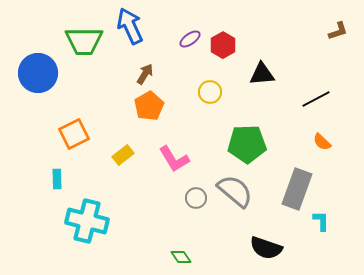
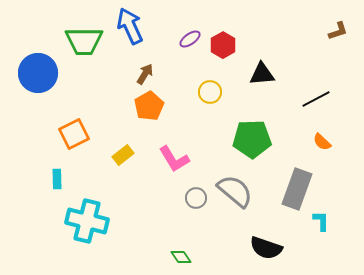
green pentagon: moved 5 px right, 5 px up
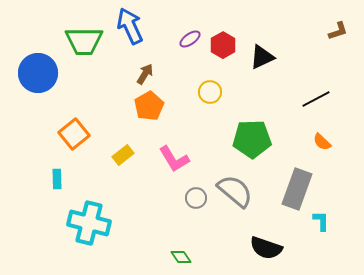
black triangle: moved 17 px up; rotated 20 degrees counterclockwise
orange square: rotated 12 degrees counterclockwise
cyan cross: moved 2 px right, 2 px down
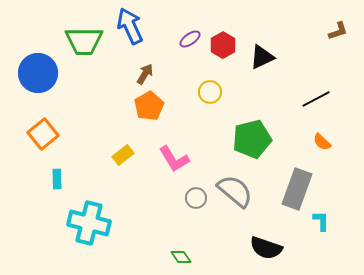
orange square: moved 31 px left
green pentagon: rotated 12 degrees counterclockwise
